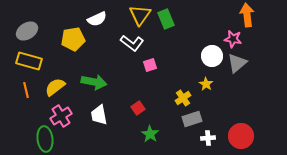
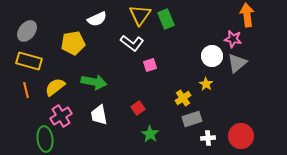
gray ellipse: rotated 20 degrees counterclockwise
yellow pentagon: moved 4 px down
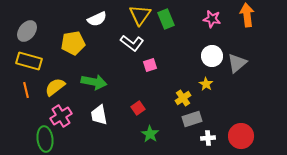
pink star: moved 21 px left, 20 px up
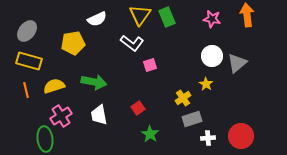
green rectangle: moved 1 px right, 2 px up
yellow semicircle: moved 1 px left, 1 px up; rotated 20 degrees clockwise
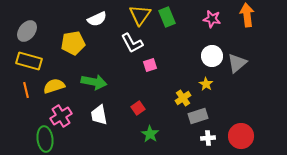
white L-shape: rotated 25 degrees clockwise
gray rectangle: moved 6 px right, 3 px up
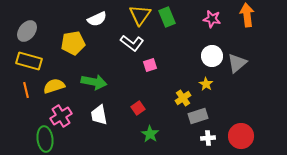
white L-shape: rotated 25 degrees counterclockwise
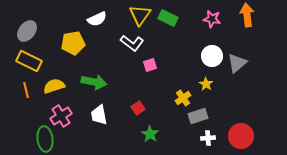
green rectangle: moved 1 px right, 1 px down; rotated 42 degrees counterclockwise
yellow rectangle: rotated 10 degrees clockwise
